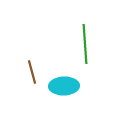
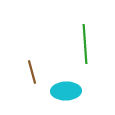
cyan ellipse: moved 2 px right, 5 px down
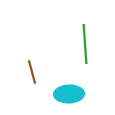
cyan ellipse: moved 3 px right, 3 px down
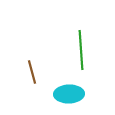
green line: moved 4 px left, 6 px down
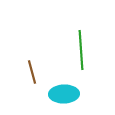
cyan ellipse: moved 5 px left
